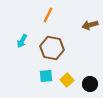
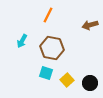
cyan square: moved 3 px up; rotated 24 degrees clockwise
black circle: moved 1 px up
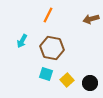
brown arrow: moved 1 px right, 6 px up
cyan square: moved 1 px down
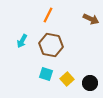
brown arrow: rotated 140 degrees counterclockwise
brown hexagon: moved 1 px left, 3 px up
yellow square: moved 1 px up
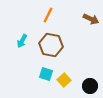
yellow square: moved 3 px left, 1 px down
black circle: moved 3 px down
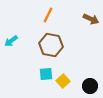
cyan arrow: moved 11 px left; rotated 24 degrees clockwise
cyan square: rotated 24 degrees counterclockwise
yellow square: moved 1 px left, 1 px down
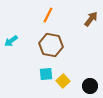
brown arrow: rotated 77 degrees counterclockwise
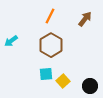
orange line: moved 2 px right, 1 px down
brown arrow: moved 6 px left
brown hexagon: rotated 20 degrees clockwise
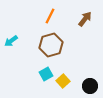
brown hexagon: rotated 15 degrees clockwise
cyan square: rotated 24 degrees counterclockwise
